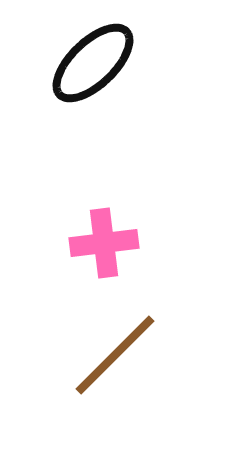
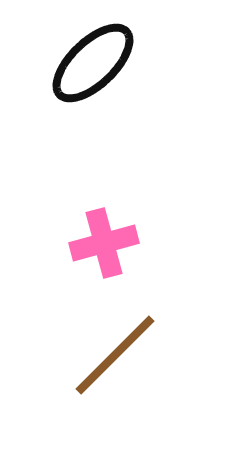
pink cross: rotated 8 degrees counterclockwise
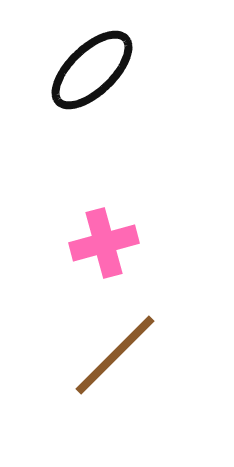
black ellipse: moved 1 px left, 7 px down
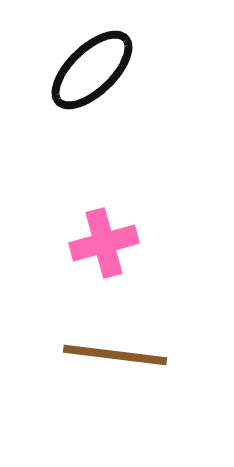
brown line: rotated 52 degrees clockwise
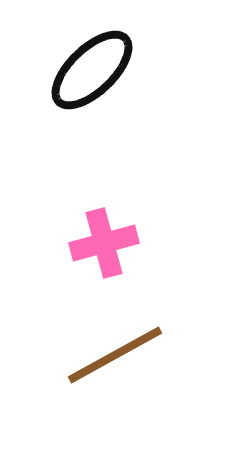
brown line: rotated 36 degrees counterclockwise
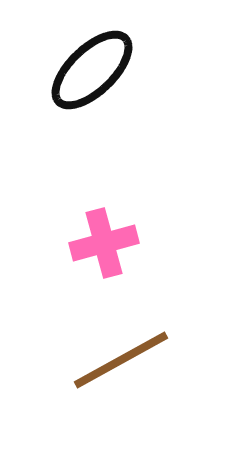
brown line: moved 6 px right, 5 px down
